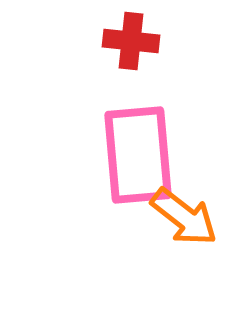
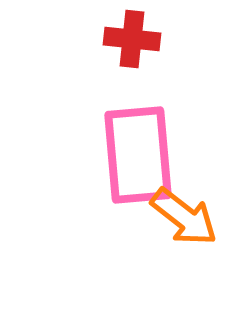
red cross: moved 1 px right, 2 px up
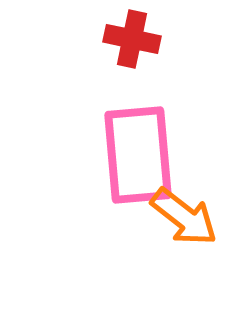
red cross: rotated 6 degrees clockwise
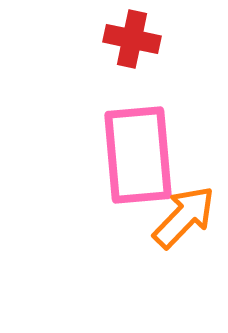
orange arrow: rotated 84 degrees counterclockwise
